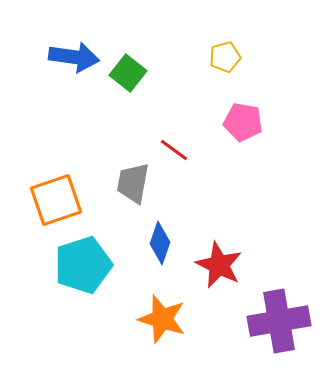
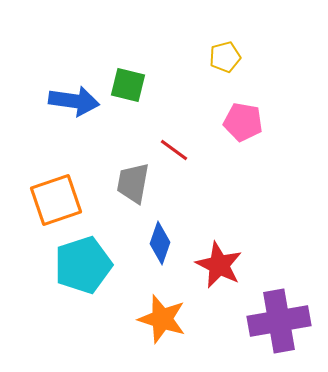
blue arrow: moved 44 px down
green square: moved 12 px down; rotated 24 degrees counterclockwise
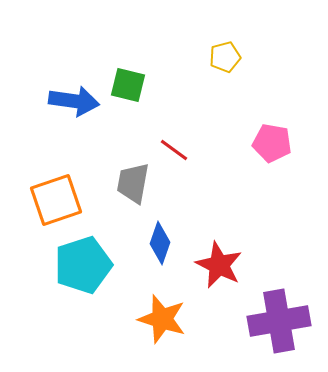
pink pentagon: moved 29 px right, 21 px down
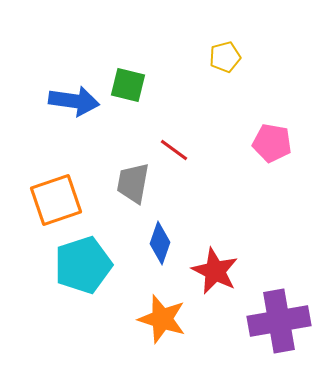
red star: moved 4 px left, 6 px down
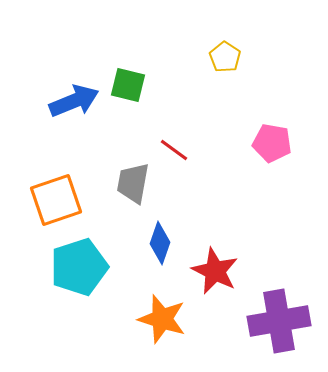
yellow pentagon: rotated 24 degrees counterclockwise
blue arrow: rotated 30 degrees counterclockwise
cyan pentagon: moved 4 px left, 2 px down
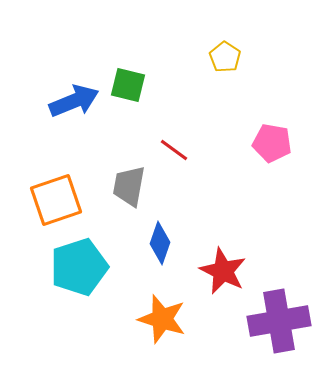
gray trapezoid: moved 4 px left, 3 px down
red star: moved 8 px right
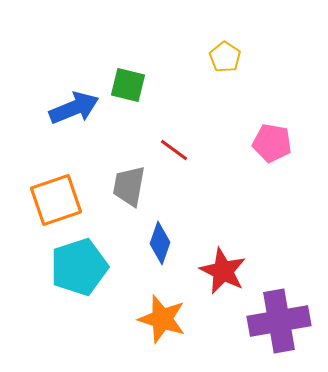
blue arrow: moved 7 px down
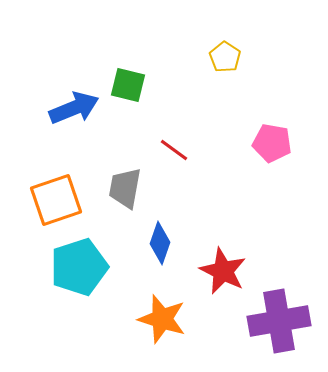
gray trapezoid: moved 4 px left, 2 px down
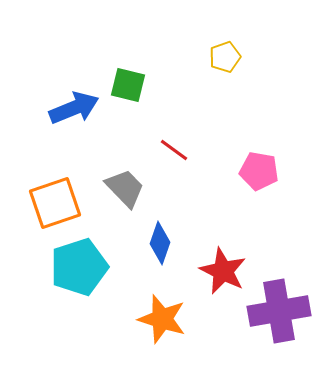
yellow pentagon: rotated 20 degrees clockwise
pink pentagon: moved 13 px left, 28 px down
gray trapezoid: rotated 126 degrees clockwise
orange square: moved 1 px left, 3 px down
purple cross: moved 10 px up
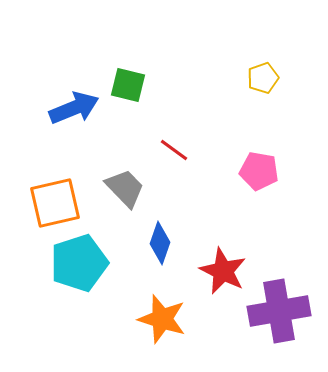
yellow pentagon: moved 38 px right, 21 px down
orange square: rotated 6 degrees clockwise
cyan pentagon: moved 4 px up
